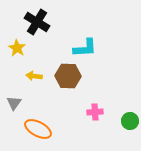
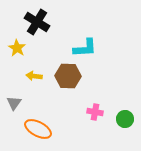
pink cross: rotated 14 degrees clockwise
green circle: moved 5 px left, 2 px up
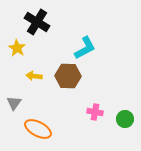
cyan L-shape: rotated 25 degrees counterclockwise
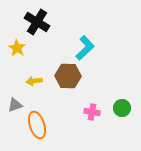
cyan L-shape: rotated 15 degrees counterclockwise
yellow arrow: moved 5 px down; rotated 14 degrees counterclockwise
gray triangle: moved 1 px right, 2 px down; rotated 35 degrees clockwise
pink cross: moved 3 px left
green circle: moved 3 px left, 11 px up
orange ellipse: moved 1 px left, 4 px up; rotated 44 degrees clockwise
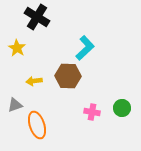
black cross: moved 5 px up
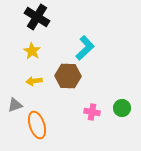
yellow star: moved 15 px right, 3 px down
